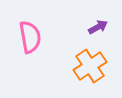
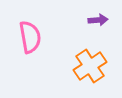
purple arrow: moved 7 px up; rotated 24 degrees clockwise
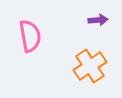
pink semicircle: moved 1 px up
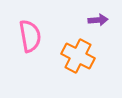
orange cross: moved 12 px left, 10 px up; rotated 28 degrees counterclockwise
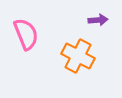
pink semicircle: moved 4 px left, 2 px up; rotated 12 degrees counterclockwise
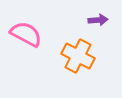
pink semicircle: rotated 40 degrees counterclockwise
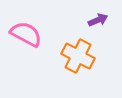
purple arrow: rotated 18 degrees counterclockwise
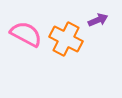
orange cross: moved 12 px left, 17 px up
